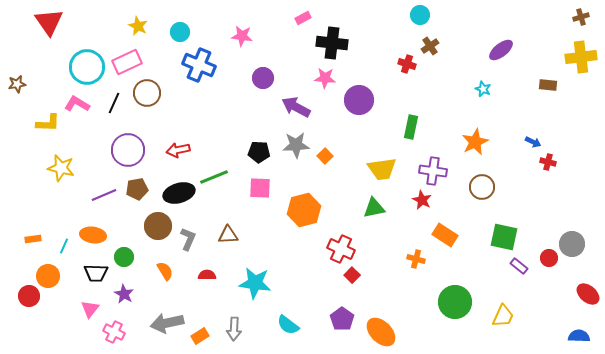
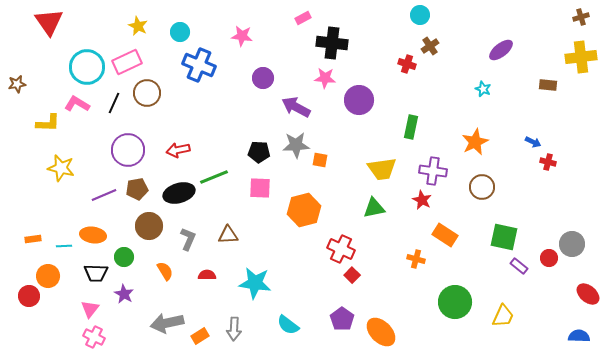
orange square at (325, 156): moved 5 px left, 4 px down; rotated 35 degrees counterclockwise
brown circle at (158, 226): moved 9 px left
cyan line at (64, 246): rotated 63 degrees clockwise
pink cross at (114, 332): moved 20 px left, 5 px down
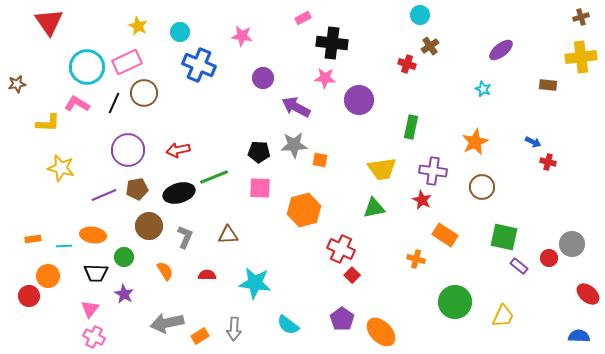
brown circle at (147, 93): moved 3 px left
gray star at (296, 145): moved 2 px left
gray L-shape at (188, 239): moved 3 px left, 2 px up
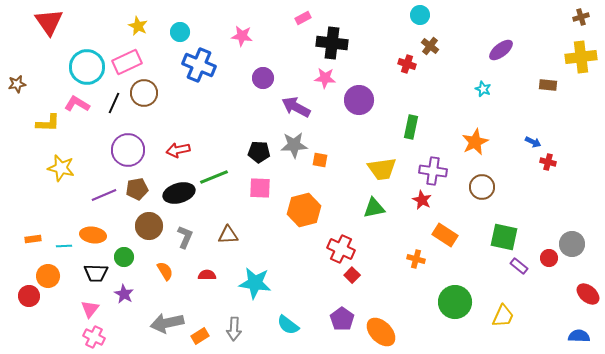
brown cross at (430, 46): rotated 18 degrees counterclockwise
